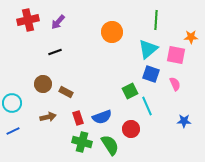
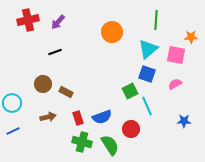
blue square: moved 4 px left
pink semicircle: rotated 96 degrees counterclockwise
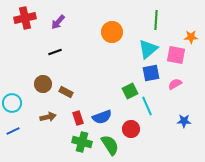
red cross: moved 3 px left, 2 px up
blue square: moved 4 px right, 1 px up; rotated 30 degrees counterclockwise
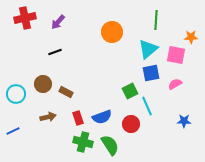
cyan circle: moved 4 px right, 9 px up
red circle: moved 5 px up
green cross: moved 1 px right
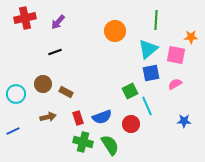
orange circle: moved 3 px right, 1 px up
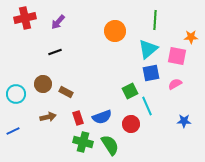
green line: moved 1 px left
pink square: moved 1 px right, 1 px down
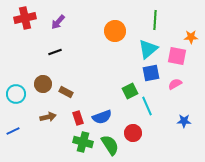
red circle: moved 2 px right, 9 px down
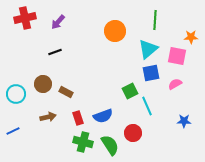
blue semicircle: moved 1 px right, 1 px up
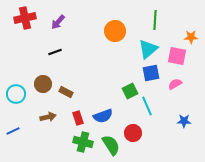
green semicircle: moved 1 px right
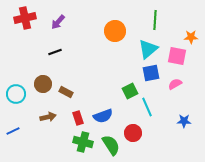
cyan line: moved 1 px down
